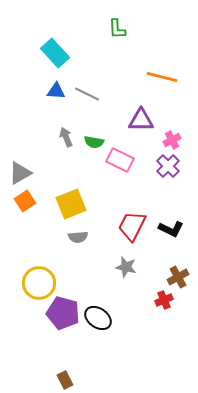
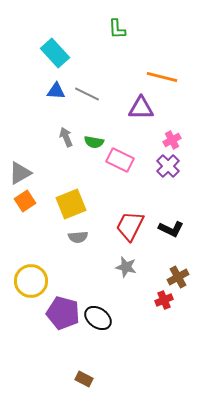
purple triangle: moved 12 px up
red trapezoid: moved 2 px left
yellow circle: moved 8 px left, 2 px up
brown rectangle: moved 19 px right, 1 px up; rotated 36 degrees counterclockwise
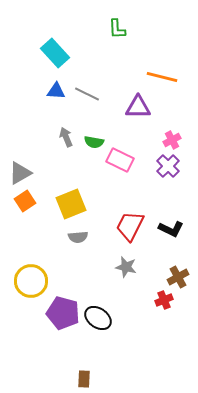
purple triangle: moved 3 px left, 1 px up
brown rectangle: rotated 66 degrees clockwise
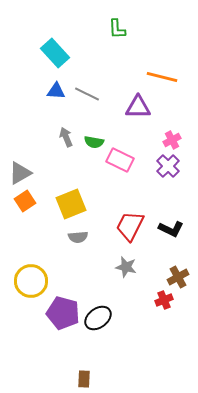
black ellipse: rotated 72 degrees counterclockwise
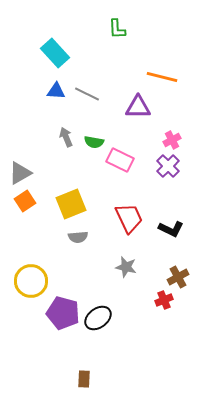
red trapezoid: moved 1 px left, 8 px up; rotated 128 degrees clockwise
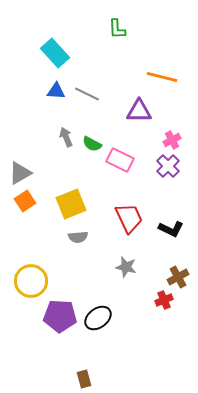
purple triangle: moved 1 px right, 4 px down
green semicircle: moved 2 px left, 2 px down; rotated 18 degrees clockwise
purple pentagon: moved 3 px left, 3 px down; rotated 12 degrees counterclockwise
brown rectangle: rotated 18 degrees counterclockwise
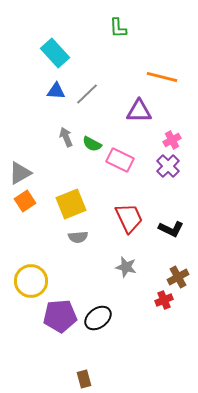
green L-shape: moved 1 px right, 1 px up
gray line: rotated 70 degrees counterclockwise
purple pentagon: rotated 8 degrees counterclockwise
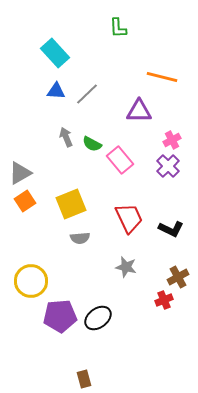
pink rectangle: rotated 24 degrees clockwise
gray semicircle: moved 2 px right, 1 px down
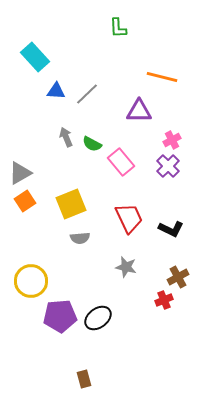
cyan rectangle: moved 20 px left, 4 px down
pink rectangle: moved 1 px right, 2 px down
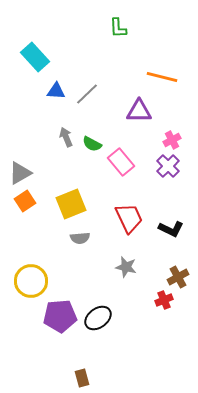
brown rectangle: moved 2 px left, 1 px up
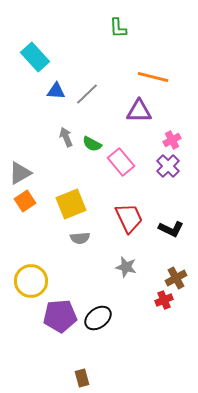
orange line: moved 9 px left
brown cross: moved 2 px left, 1 px down
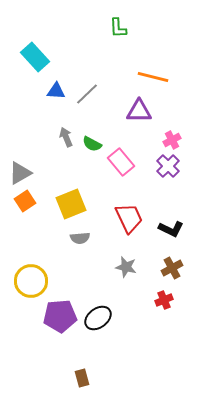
brown cross: moved 4 px left, 10 px up
